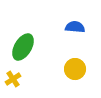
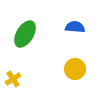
green ellipse: moved 2 px right, 13 px up
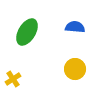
green ellipse: moved 2 px right, 2 px up
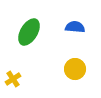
green ellipse: moved 2 px right
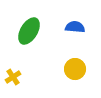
green ellipse: moved 1 px up
yellow cross: moved 2 px up
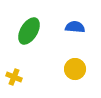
yellow cross: moved 1 px right; rotated 35 degrees counterclockwise
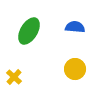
yellow cross: rotated 21 degrees clockwise
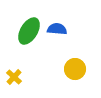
blue semicircle: moved 18 px left, 2 px down
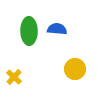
green ellipse: rotated 32 degrees counterclockwise
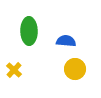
blue semicircle: moved 9 px right, 12 px down
yellow cross: moved 7 px up
